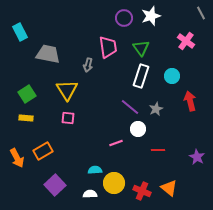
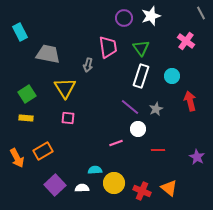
yellow triangle: moved 2 px left, 2 px up
white semicircle: moved 8 px left, 6 px up
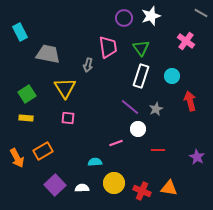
gray line: rotated 32 degrees counterclockwise
cyan semicircle: moved 8 px up
orange triangle: rotated 30 degrees counterclockwise
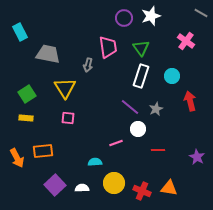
orange rectangle: rotated 24 degrees clockwise
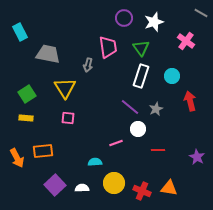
white star: moved 3 px right, 6 px down
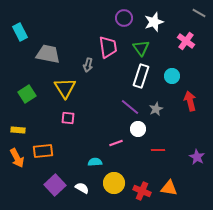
gray line: moved 2 px left
yellow rectangle: moved 8 px left, 12 px down
white semicircle: rotated 32 degrees clockwise
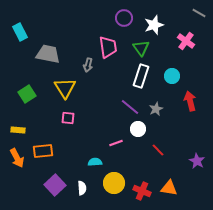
white star: moved 3 px down
red line: rotated 48 degrees clockwise
purple star: moved 4 px down
white semicircle: rotated 56 degrees clockwise
